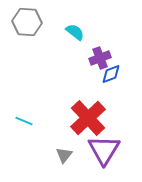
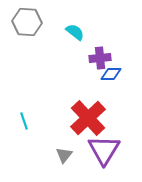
purple cross: rotated 15 degrees clockwise
blue diamond: rotated 20 degrees clockwise
cyan line: rotated 48 degrees clockwise
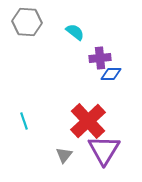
red cross: moved 3 px down
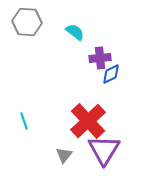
blue diamond: rotated 25 degrees counterclockwise
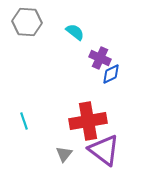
purple cross: rotated 30 degrees clockwise
red cross: rotated 33 degrees clockwise
purple triangle: rotated 24 degrees counterclockwise
gray triangle: moved 1 px up
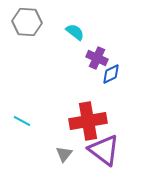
purple cross: moved 3 px left
cyan line: moved 2 px left; rotated 42 degrees counterclockwise
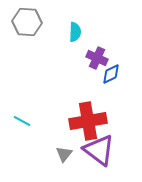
cyan semicircle: rotated 54 degrees clockwise
purple triangle: moved 5 px left
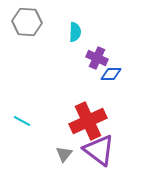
blue diamond: rotated 25 degrees clockwise
red cross: rotated 15 degrees counterclockwise
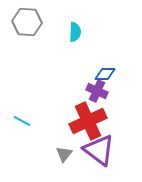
purple cross: moved 33 px down
blue diamond: moved 6 px left
